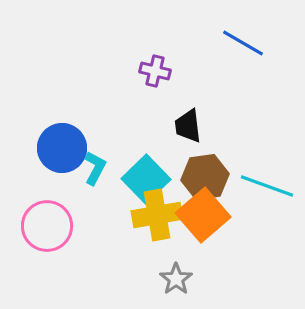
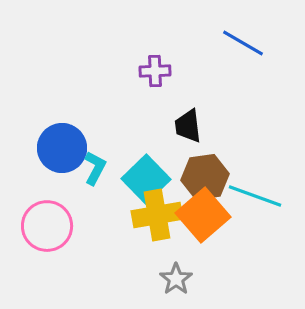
purple cross: rotated 16 degrees counterclockwise
cyan line: moved 12 px left, 10 px down
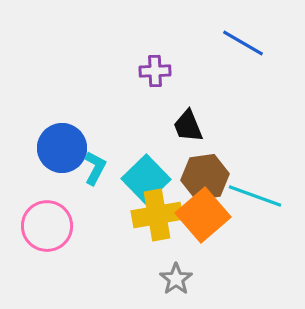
black trapezoid: rotated 15 degrees counterclockwise
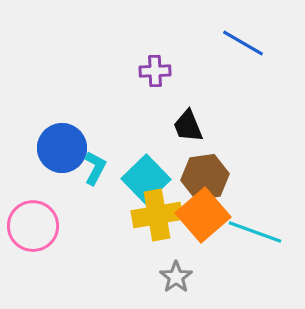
cyan line: moved 36 px down
pink circle: moved 14 px left
gray star: moved 2 px up
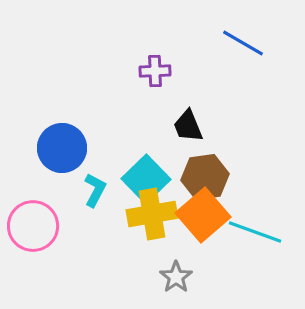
cyan L-shape: moved 22 px down
yellow cross: moved 5 px left, 1 px up
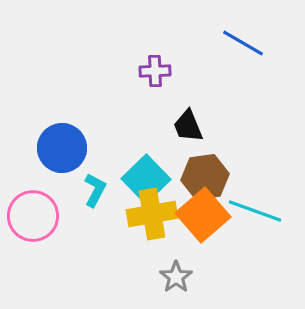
pink circle: moved 10 px up
cyan line: moved 21 px up
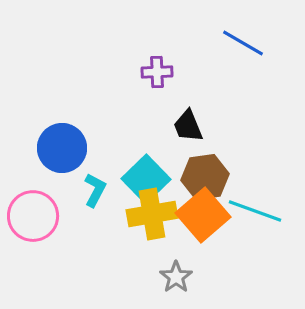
purple cross: moved 2 px right, 1 px down
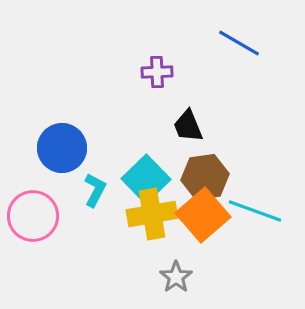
blue line: moved 4 px left
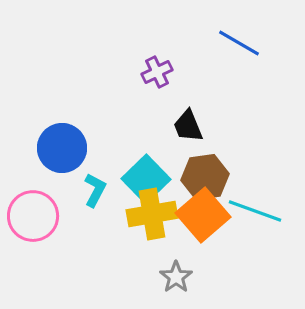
purple cross: rotated 24 degrees counterclockwise
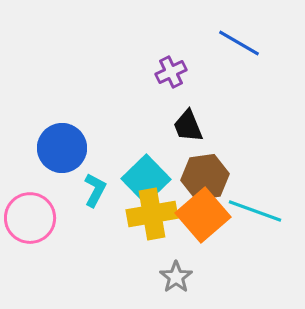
purple cross: moved 14 px right
pink circle: moved 3 px left, 2 px down
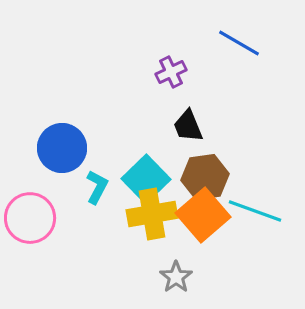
cyan L-shape: moved 2 px right, 3 px up
